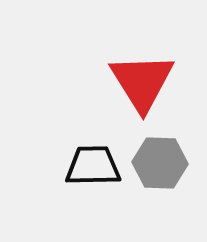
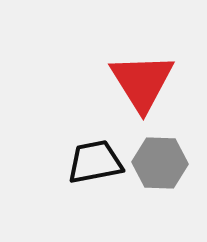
black trapezoid: moved 2 px right, 4 px up; rotated 10 degrees counterclockwise
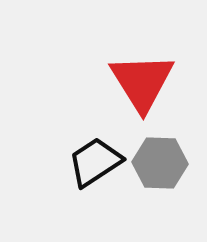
black trapezoid: rotated 22 degrees counterclockwise
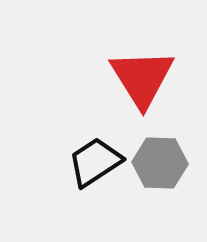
red triangle: moved 4 px up
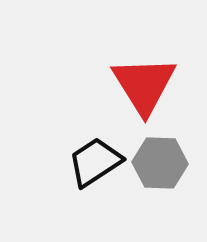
red triangle: moved 2 px right, 7 px down
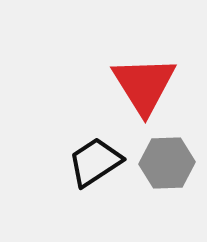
gray hexagon: moved 7 px right; rotated 4 degrees counterclockwise
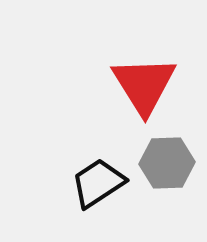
black trapezoid: moved 3 px right, 21 px down
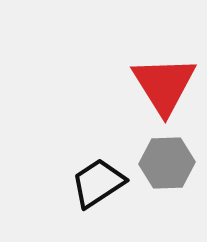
red triangle: moved 20 px right
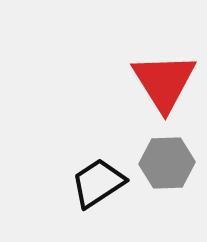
red triangle: moved 3 px up
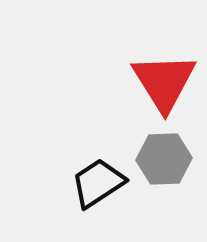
gray hexagon: moved 3 px left, 4 px up
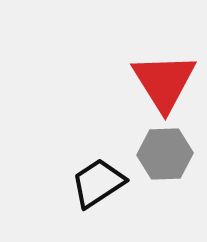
gray hexagon: moved 1 px right, 5 px up
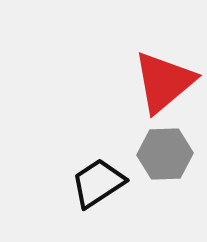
red triangle: rotated 22 degrees clockwise
